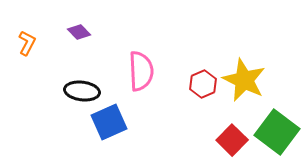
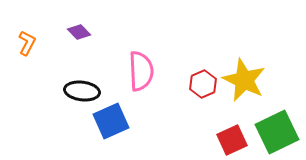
blue square: moved 2 px right, 1 px up
green square: rotated 27 degrees clockwise
red square: rotated 20 degrees clockwise
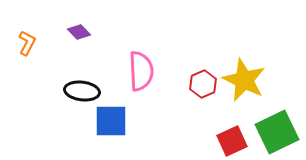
blue square: rotated 24 degrees clockwise
red square: moved 1 px down
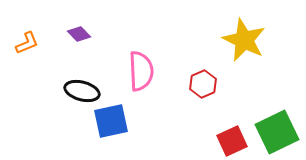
purple diamond: moved 2 px down
orange L-shape: rotated 40 degrees clockwise
yellow star: moved 40 px up
black ellipse: rotated 8 degrees clockwise
blue square: rotated 12 degrees counterclockwise
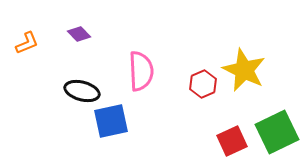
yellow star: moved 30 px down
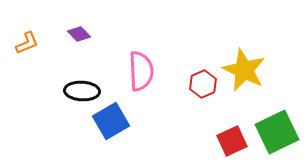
black ellipse: rotated 12 degrees counterclockwise
blue square: rotated 18 degrees counterclockwise
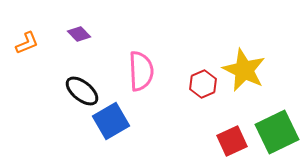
black ellipse: rotated 36 degrees clockwise
